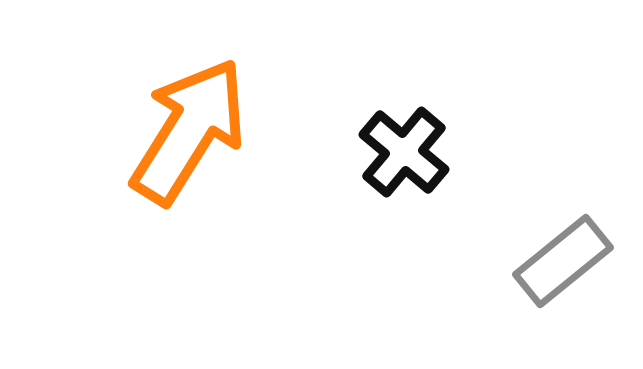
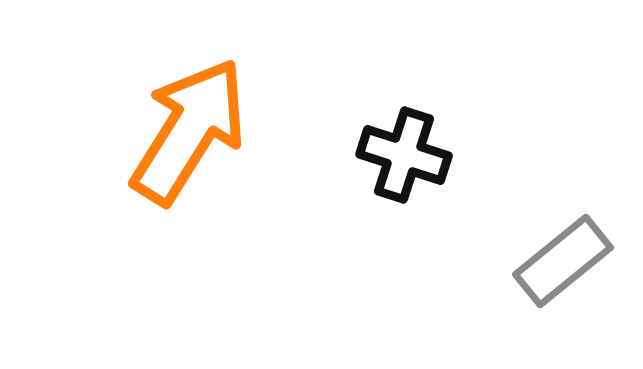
black cross: moved 3 px down; rotated 22 degrees counterclockwise
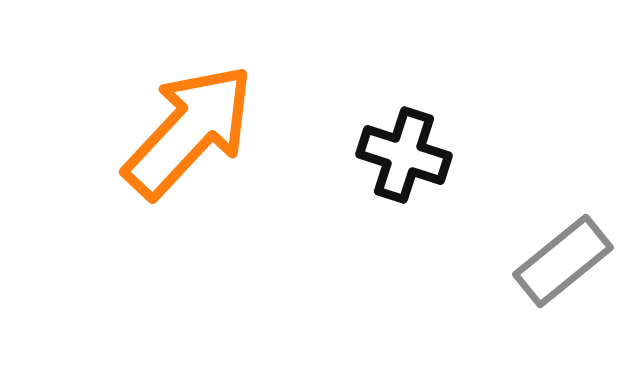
orange arrow: rotated 11 degrees clockwise
